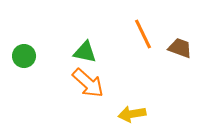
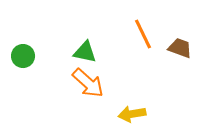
green circle: moved 1 px left
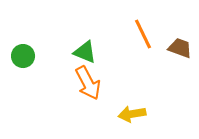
green triangle: rotated 10 degrees clockwise
orange arrow: rotated 20 degrees clockwise
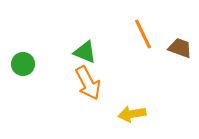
green circle: moved 8 px down
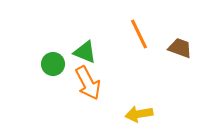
orange line: moved 4 px left
green circle: moved 30 px right
yellow arrow: moved 7 px right
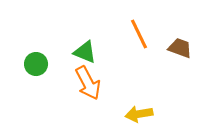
green circle: moved 17 px left
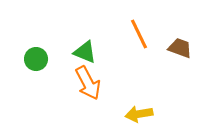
green circle: moved 5 px up
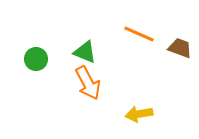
orange line: rotated 40 degrees counterclockwise
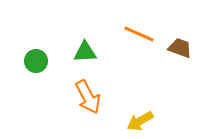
green triangle: rotated 25 degrees counterclockwise
green circle: moved 2 px down
orange arrow: moved 14 px down
yellow arrow: moved 1 px right, 7 px down; rotated 20 degrees counterclockwise
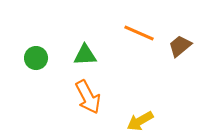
orange line: moved 1 px up
brown trapezoid: moved 2 px up; rotated 60 degrees counterclockwise
green triangle: moved 3 px down
green circle: moved 3 px up
